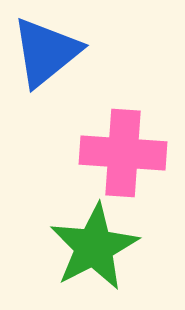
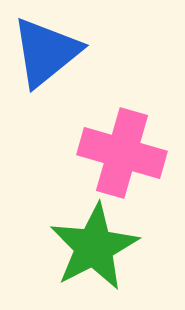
pink cross: moved 1 px left; rotated 12 degrees clockwise
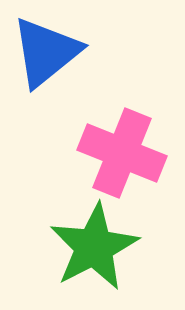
pink cross: rotated 6 degrees clockwise
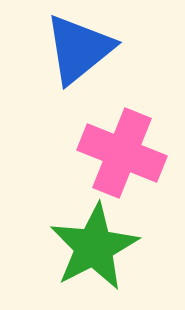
blue triangle: moved 33 px right, 3 px up
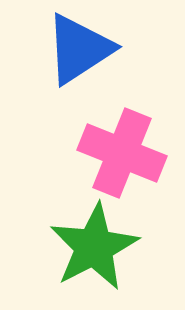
blue triangle: rotated 6 degrees clockwise
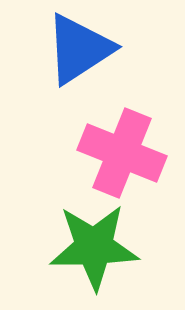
green star: rotated 26 degrees clockwise
